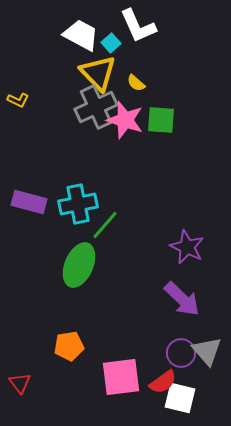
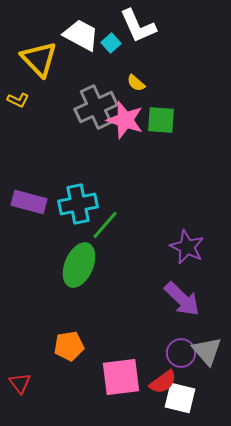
yellow triangle: moved 59 px left, 14 px up
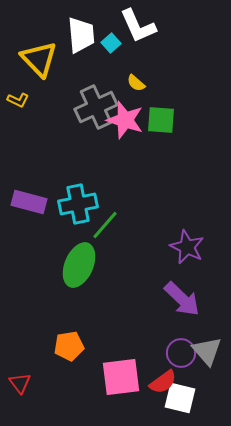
white trapezoid: rotated 57 degrees clockwise
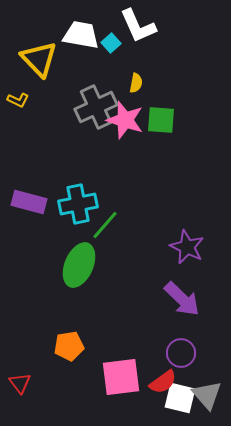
white trapezoid: rotated 75 degrees counterclockwise
yellow semicircle: rotated 120 degrees counterclockwise
gray triangle: moved 44 px down
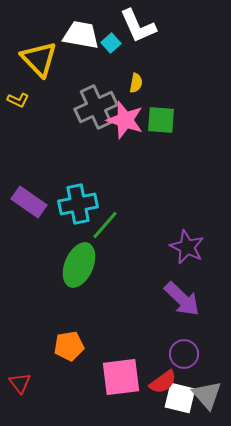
purple rectangle: rotated 20 degrees clockwise
purple circle: moved 3 px right, 1 px down
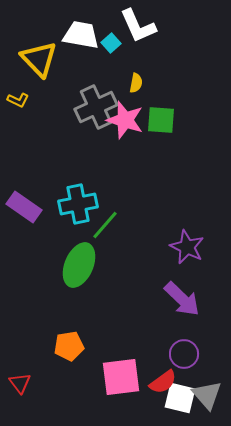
purple rectangle: moved 5 px left, 5 px down
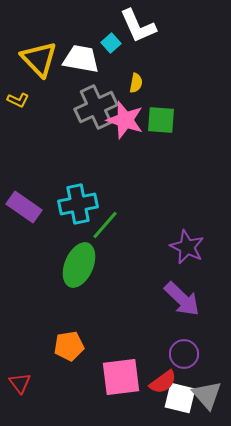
white trapezoid: moved 24 px down
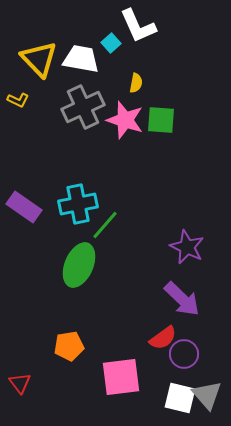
gray cross: moved 13 px left
red semicircle: moved 44 px up
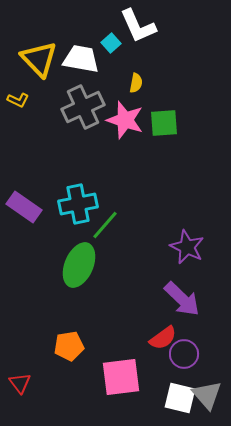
green square: moved 3 px right, 3 px down; rotated 8 degrees counterclockwise
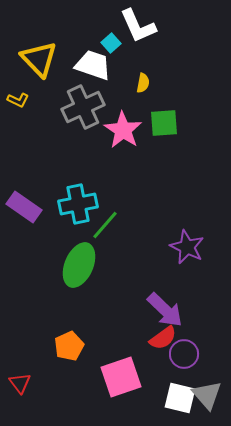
white trapezoid: moved 12 px right, 6 px down; rotated 9 degrees clockwise
yellow semicircle: moved 7 px right
pink star: moved 2 px left, 10 px down; rotated 15 degrees clockwise
purple arrow: moved 17 px left, 11 px down
orange pentagon: rotated 16 degrees counterclockwise
pink square: rotated 12 degrees counterclockwise
